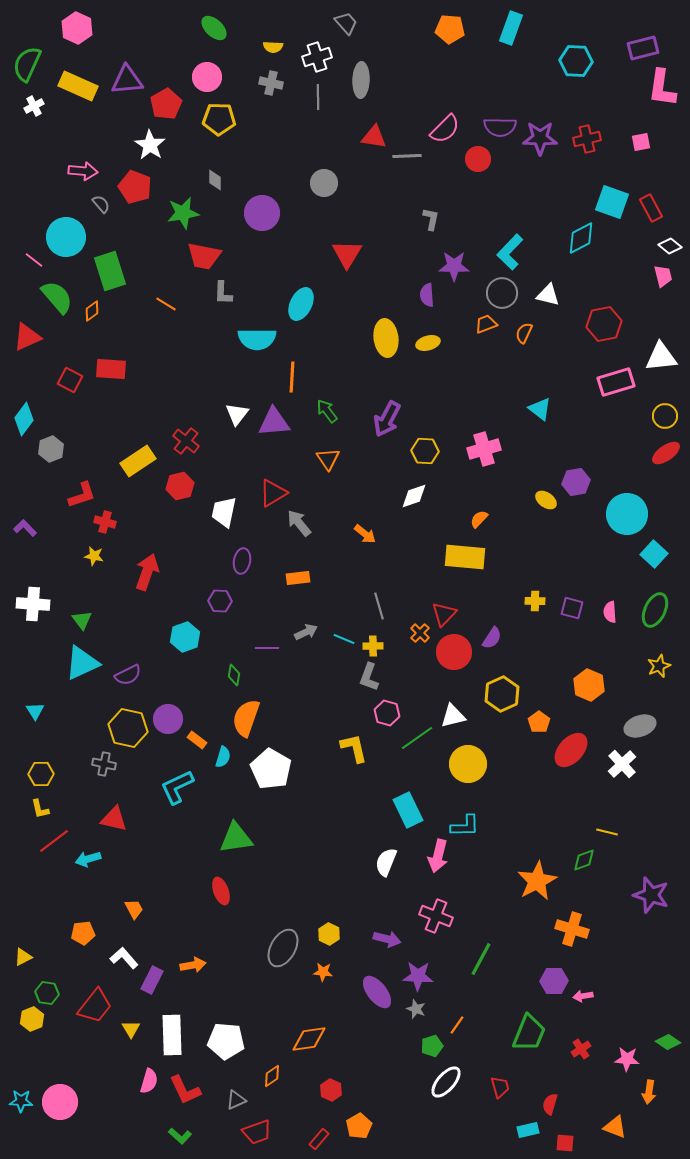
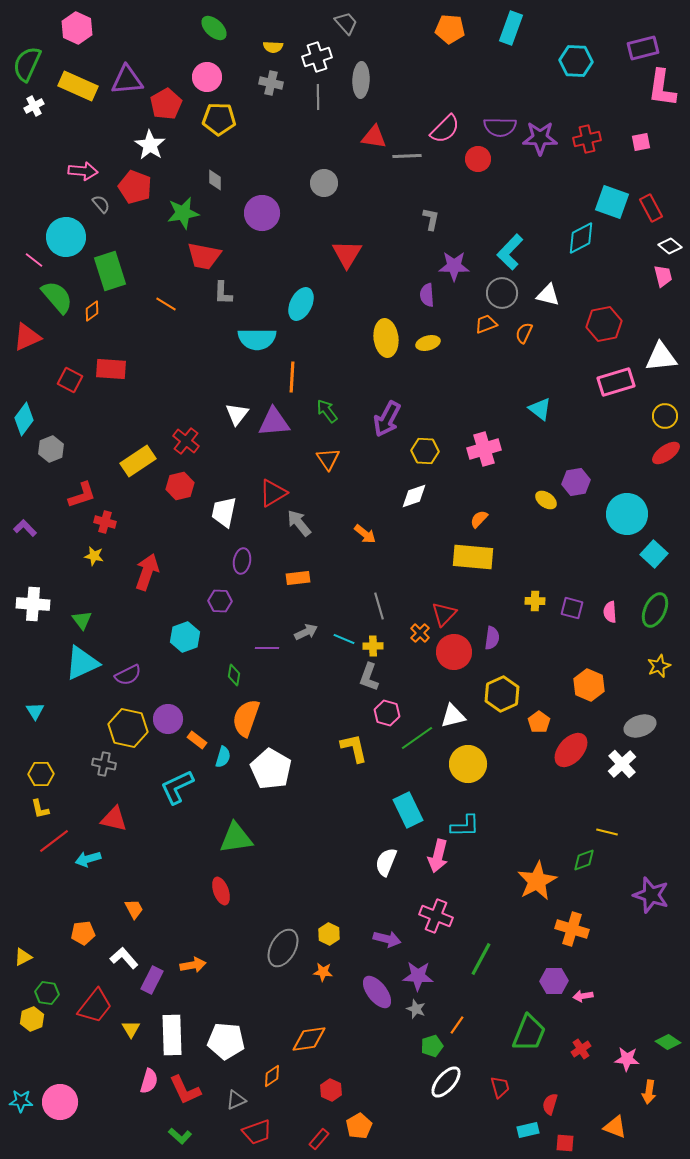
yellow rectangle at (465, 557): moved 8 px right
purple semicircle at (492, 638): rotated 25 degrees counterclockwise
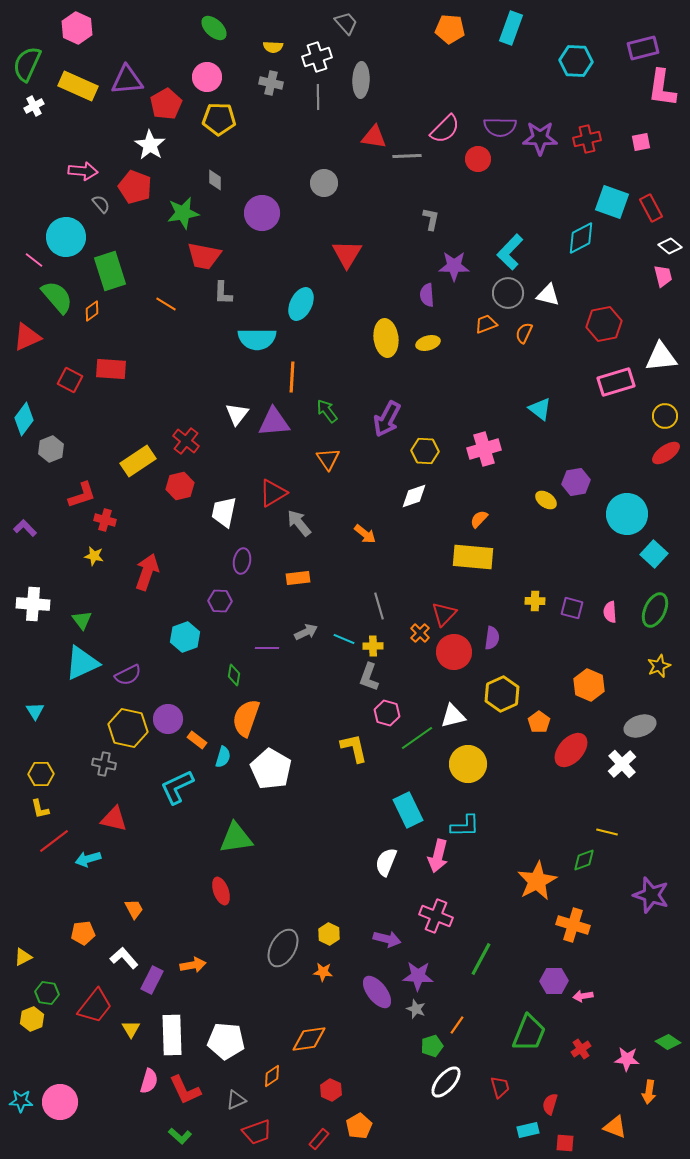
gray circle at (502, 293): moved 6 px right
red cross at (105, 522): moved 2 px up
orange cross at (572, 929): moved 1 px right, 4 px up
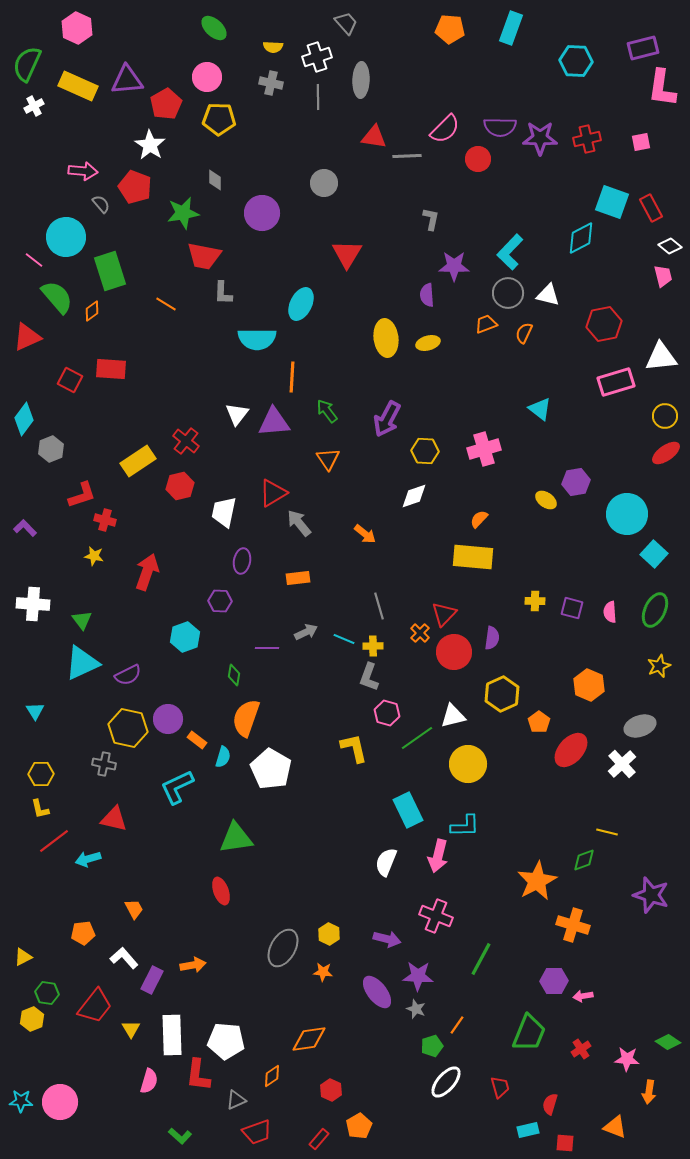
red L-shape at (185, 1090): moved 13 px right, 15 px up; rotated 32 degrees clockwise
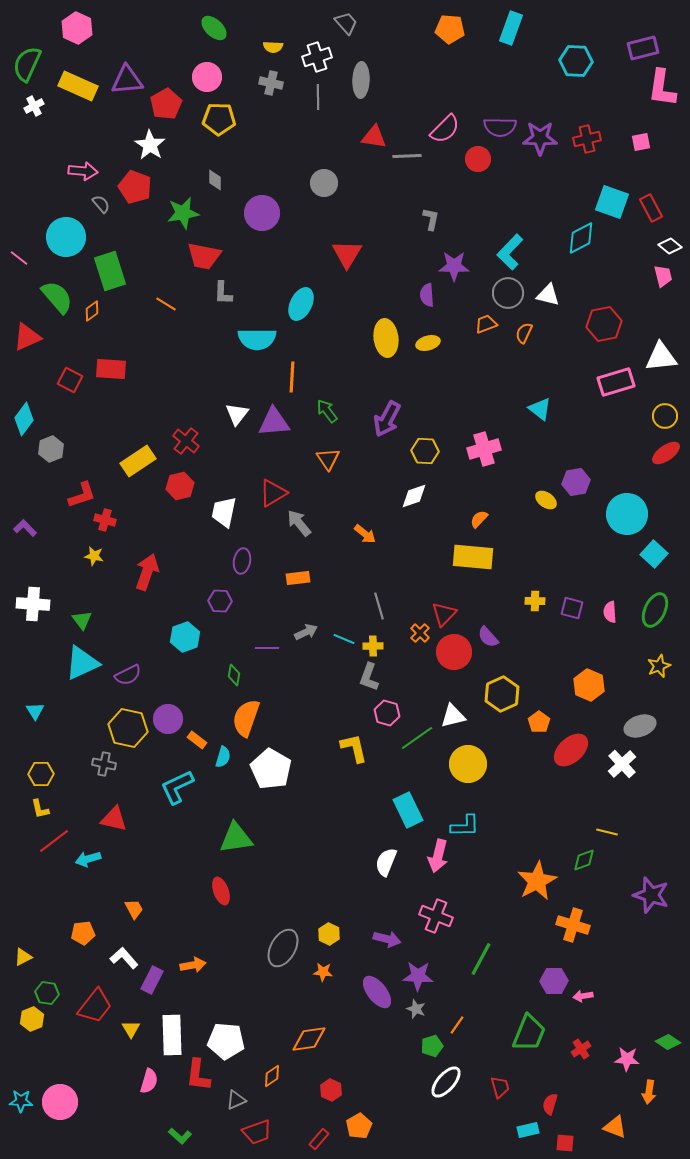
pink line at (34, 260): moved 15 px left, 2 px up
purple semicircle at (492, 638): moved 4 px left, 1 px up; rotated 130 degrees clockwise
red ellipse at (571, 750): rotated 6 degrees clockwise
